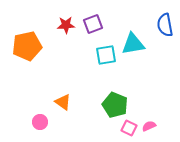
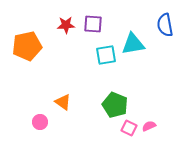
purple square: rotated 24 degrees clockwise
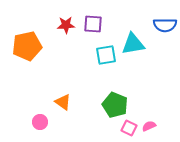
blue semicircle: rotated 80 degrees counterclockwise
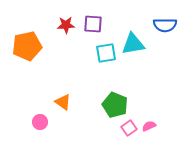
cyan square: moved 2 px up
pink square: rotated 28 degrees clockwise
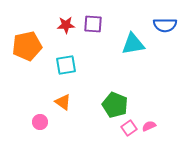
cyan square: moved 40 px left, 12 px down
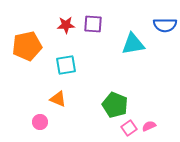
orange triangle: moved 5 px left, 3 px up; rotated 12 degrees counterclockwise
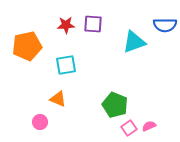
cyan triangle: moved 1 px right, 2 px up; rotated 10 degrees counterclockwise
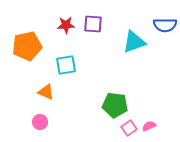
orange triangle: moved 12 px left, 7 px up
green pentagon: rotated 15 degrees counterclockwise
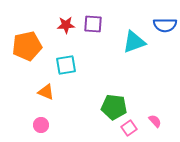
green pentagon: moved 1 px left, 2 px down
pink circle: moved 1 px right, 3 px down
pink semicircle: moved 6 px right, 5 px up; rotated 72 degrees clockwise
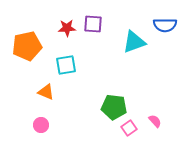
red star: moved 1 px right, 3 px down
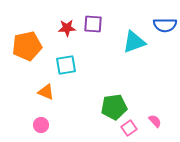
green pentagon: rotated 15 degrees counterclockwise
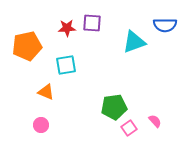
purple square: moved 1 px left, 1 px up
